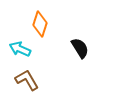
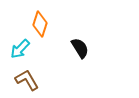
cyan arrow: rotated 70 degrees counterclockwise
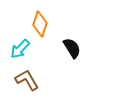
black semicircle: moved 8 px left
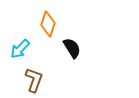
orange diamond: moved 8 px right
brown L-shape: moved 7 px right; rotated 50 degrees clockwise
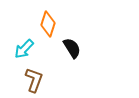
cyan arrow: moved 4 px right
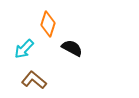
black semicircle: rotated 30 degrees counterclockwise
brown L-shape: rotated 70 degrees counterclockwise
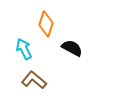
orange diamond: moved 2 px left
cyan arrow: rotated 110 degrees clockwise
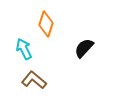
black semicircle: moved 12 px right; rotated 75 degrees counterclockwise
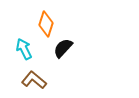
black semicircle: moved 21 px left
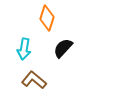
orange diamond: moved 1 px right, 6 px up
cyan arrow: rotated 145 degrees counterclockwise
